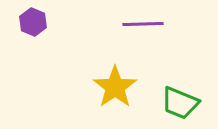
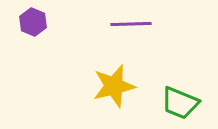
purple line: moved 12 px left
yellow star: moved 1 px left, 1 px up; rotated 21 degrees clockwise
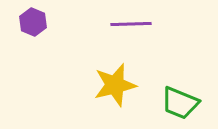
yellow star: moved 1 px right, 1 px up
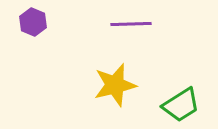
green trapezoid: moved 1 px right, 2 px down; rotated 54 degrees counterclockwise
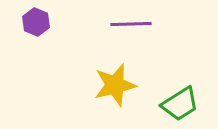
purple hexagon: moved 3 px right
green trapezoid: moved 1 px left, 1 px up
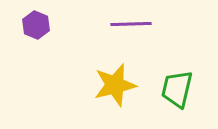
purple hexagon: moved 3 px down
green trapezoid: moved 3 px left, 15 px up; rotated 135 degrees clockwise
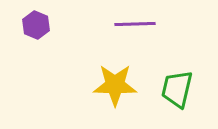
purple line: moved 4 px right
yellow star: rotated 15 degrees clockwise
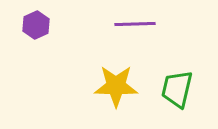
purple hexagon: rotated 12 degrees clockwise
yellow star: moved 1 px right, 1 px down
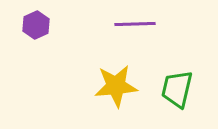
yellow star: rotated 6 degrees counterclockwise
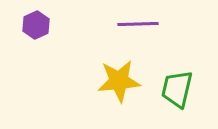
purple line: moved 3 px right
yellow star: moved 3 px right, 5 px up
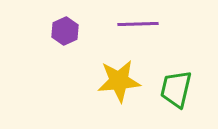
purple hexagon: moved 29 px right, 6 px down
green trapezoid: moved 1 px left
